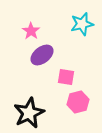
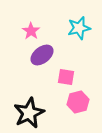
cyan star: moved 3 px left, 4 px down
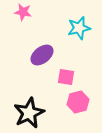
pink star: moved 8 px left, 19 px up; rotated 24 degrees counterclockwise
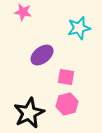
pink hexagon: moved 11 px left, 2 px down
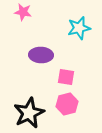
purple ellipse: moved 1 px left; rotated 40 degrees clockwise
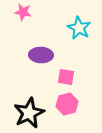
cyan star: rotated 30 degrees counterclockwise
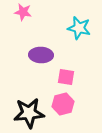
cyan star: rotated 15 degrees counterclockwise
pink hexagon: moved 4 px left
black star: rotated 20 degrees clockwise
